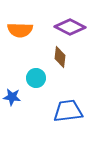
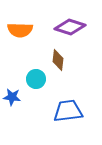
purple diamond: rotated 8 degrees counterclockwise
brown diamond: moved 2 px left, 3 px down
cyan circle: moved 1 px down
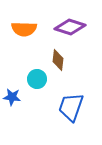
orange semicircle: moved 4 px right, 1 px up
cyan circle: moved 1 px right
blue trapezoid: moved 3 px right, 4 px up; rotated 64 degrees counterclockwise
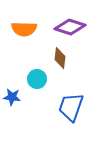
brown diamond: moved 2 px right, 2 px up
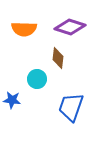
brown diamond: moved 2 px left
blue star: moved 3 px down
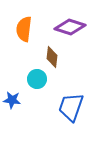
orange semicircle: rotated 95 degrees clockwise
brown diamond: moved 6 px left, 1 px up
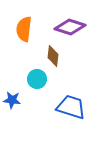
brown diamond: moved 1 px right, 1 px up
blue trapezoid: rotated 88 degrees clockwise
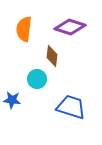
brown diamond: moved 1 px left
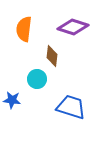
purple diamond: moved 3 px right
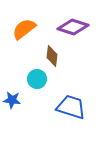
orange semicircle: rotated 45 degrees clockwise
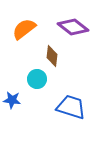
purple diamond: rotated 20 degrees clockwise
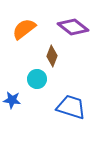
brown diamond: rotated 15 degrees clockwise
